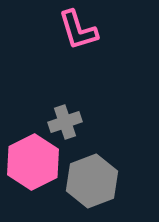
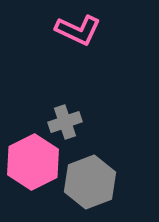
pink L-shape: rotated 48 degrees counterclockwise
gray hexagon: moved 2 px left, 1 px down
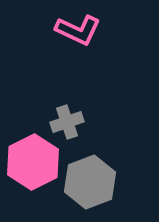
gray cross: moved 2 px right
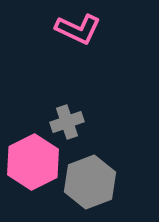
pink L-shape: moved 1 px up
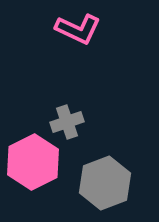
gray hexagon: moved 15 px right, 1 px down
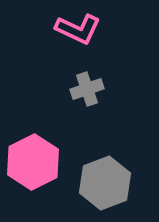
gray cross: moved 20 px right, 33 px up
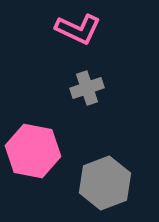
gray cross: moved 1 px up
pink hexagon: moved 11 px up; rotated 22 degrees counterclockwise
